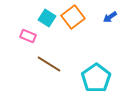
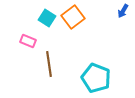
blue arrow: moved 13 px right, 6 px up; rotated 24 degrees counterclockwise
pink rectangle: moved 5 px down
brown line: rotated 50 degrees clockwise
cyan pentagon: rotated 16 degrees counterclockwise
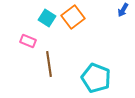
blue arrow: moved 1 px up
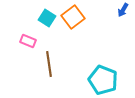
cyan pentagon: moved 7 px right, 2 px down
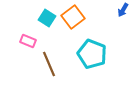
brown line: rotated 15 degrees counterclockwise
cyan pentagon: moved 11 px left, 26 px up
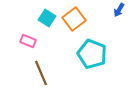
blue arrow: moved 4 px left
orange square: moved 1 px right, 2 px down
brown line: moved 8 px left, 9 px down
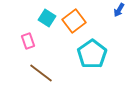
orange square: moved 2 px down
pink rectangle: rotated 49 degrees clockwise
cyan pentagon: rotated 16 degrees clockwise
brown line: rotated 30 degrees counterclockwise
